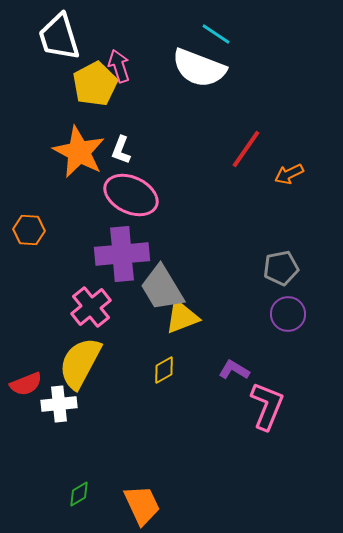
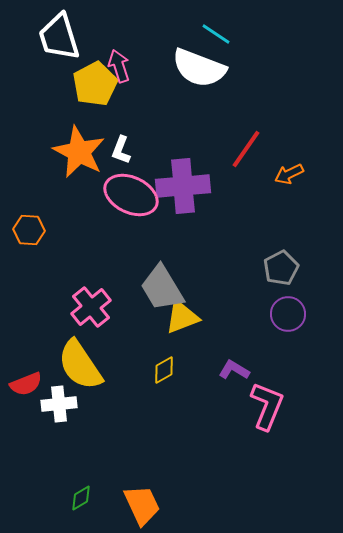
purple cross: moved 61 px right, 68 px up
gray pentagon: rotated 16 degrees counterclockwise
yellow semicircle: moved 2 px down; rotated 62 degrees counterclockwise
green diamond: moved 2 px right, 4 px down
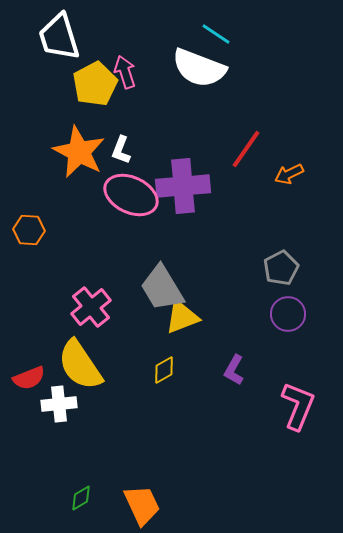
pink arrow: moved 6 px right, 6 px down
purple L-shape: rotated 92 degrees counterclockwise
red semicircle: moved 3 px right, 6 px up
pink L-shape: moved 31 px right
